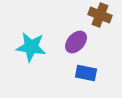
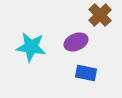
brown cross: rotated 25 degrees clockwise
purple ellipse: rotated 25 degrees clockwise
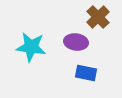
brown cross: moved 2 px left, 2 px down
purple ellipse: rotated 30 degrees clockwise
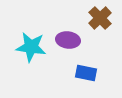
brown cross: moved 2 px right, 1 px down
purple ellipse: moved 8 px left, 2 px up
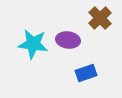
cyan star: moved 2 px right, 3 px up
blue rectangle: rotated 30 degrees counterclockwise
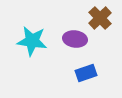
purple ellipse: moved 7 px right, 1 px up
cyan star: moved 1 px left, 3 px up
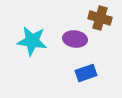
brown cross: rotated 30 degrees counterclockwise
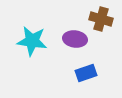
brown cross: moved 1 px right, 1 px down
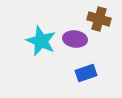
brown cross: moved 2 px left
cyan star: moved 9 px right; rotated 16 degrees clockwise
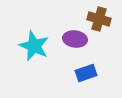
cyan star: moved 7 px left, 5 px down
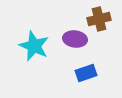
brown cross: rotated 30 degrees counterclockwise
